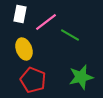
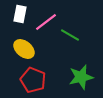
yellow ellipse: rotated 30 degrees counterclockwise
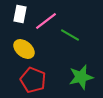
pink line: moved 1 px up
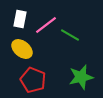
white rectangle: moved 5 px down
pink line: moved 4 px down
yellow ellipse: moved 2 px left
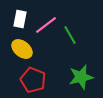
green line: rotated 30 degrees clockwise
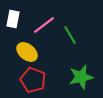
white rectangle: moved 7 px left
pink line: moved 2 px left
yellow ellipse: moved 5 px right, 3 px down
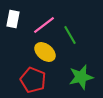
yellow ellipse: moved 18 px right
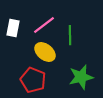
white rectangle: moved 9 px down
green line: rotated 30 degrees clockwise
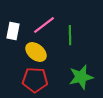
white rectangle: moved 3 px down
yellow ellipse: moved 9 px left
red pentagon: moved 2 px right; rotated 20 degrees counterclockwise
